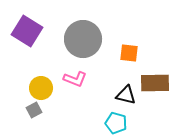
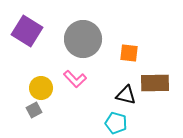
pink L-shape: rotated 25 degrees clockwise
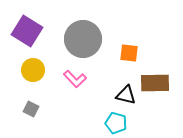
yellow circle: moved 8 px left, 18 px up
gray square: moved 3 px left, 1 px up; rotated 35 degrees counterclockwise
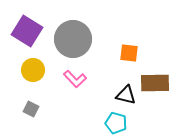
gray circle: moved 10 px left
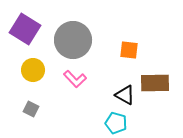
purple square: moved 2 px left, 2 px up
gray circle: moved 1 px down
orange square: moved 3 px up
black triangle: moved 1 px left; rotated 15 degrees clockwise
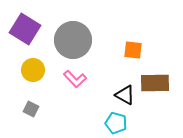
orange square: moved 4 px right
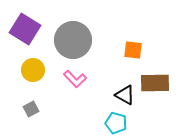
gray square: rotated 35 degrees clockwise
